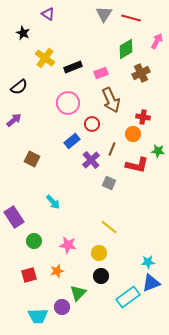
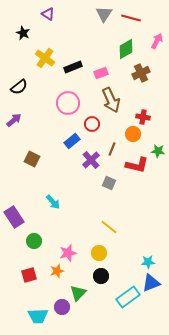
pink star: moved 8 px down; rotated 24 degrees counterclockwise
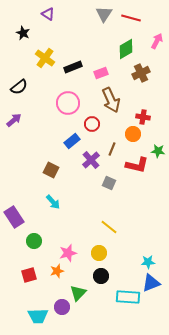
brown square: moved 19 px right, 11 px down
cyan rectangle: rotated 40 degrees clockwise
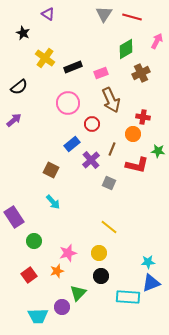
red line: moved 1 px right, 1 px up
blue rectangle: moved 3 px down
red square: rotated 21 degrees counterclockwise
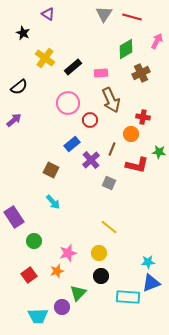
black rectangle: rotated 18 degrees counterclockwise
pink rectangle: rotated 16 degrees clockwise
red circle: moved 2 px left, 4 px up
orange circle: moved 2 px left
green star: moved 1 px right, 1 px down
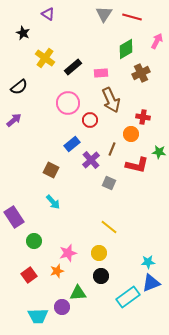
green triangle: rotated 42 degrees clockwise
cyan rectangle: rotated 40 degrees counterclockwise
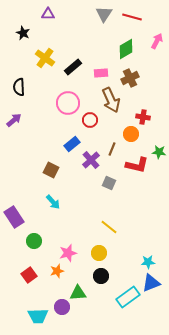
purple triangle: rotated 32 degrees counterclockwise
brown cross: moved 11 px left, 5 px down
black semicircle: rotated 126 degrees clockwise
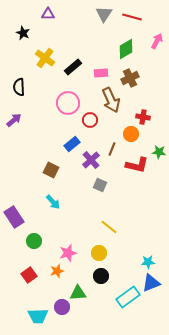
gray square: moved 9 px left, 2 px down
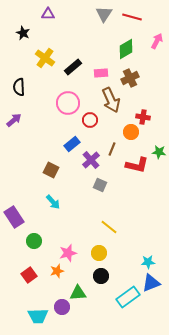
orange circle: moved 2 px up
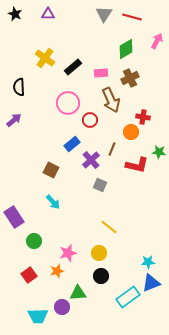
black star: moved 8 px left, 19 px up
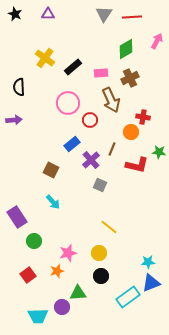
red line: rotated 18 degrees counterclockwise
purple arrow: rotated 35 degrees clockwise
purple rectangle: moved 3 px right
red square: moved 1 px left
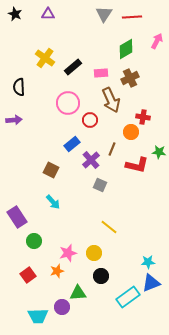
yellow circle: moved 5 px left
